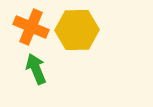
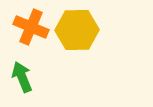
green arrow: moved 14 px left, 8 px down
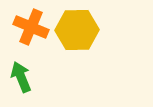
green arrow: moved 1 px left
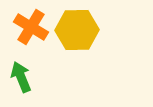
orange cross: rotated 8 degrees clockwise
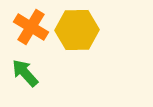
green arrow: moved 4 px right, 4 px up; rotated 20 degrees counterclockwise
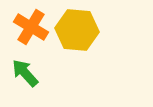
yellow hexagon: rotated 6 degrees clockwise
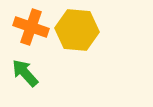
orange cross: rotated 12 degrees counterclockwise
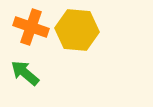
green arrow: rotated 8 degrees counterclockwise
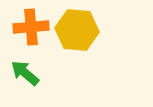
orange cross: rotated 24 degrees counterclockwise
